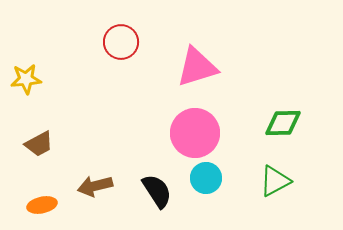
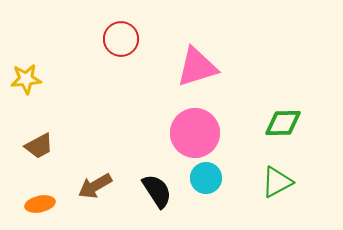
red circle: moved 3 px up
brown trapezoid: moved 2 px down
green triangle: moved 2 px right, 1 px down
brown arrow: rotated 16 degrees counterclockwise
orange ellipse: moved 2 px left, 1 px up
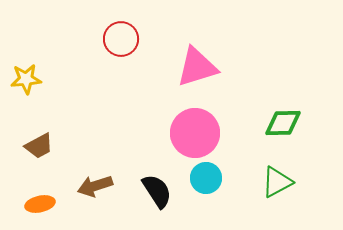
brown arrow: rotated 12 degrees clockwise
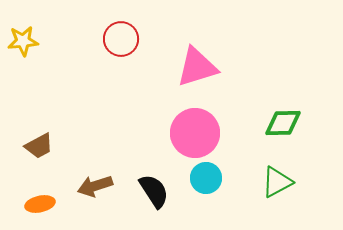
yellow star: moved 3 px left, 38 px up
black semicircle: moved 3 px left
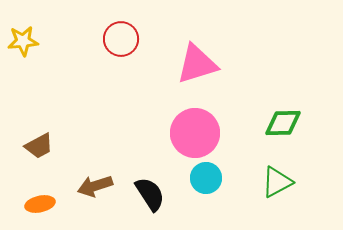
pink triangle: moved 3 px up
black semicircle: moved 4 px left, 3 px down
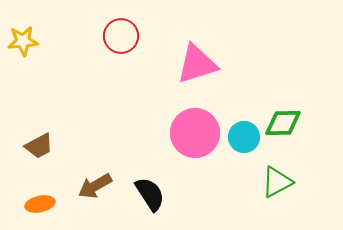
red circle: moved 3 px up
cyan circle: moved 38 px right, 41 px up
brown arrow: rotated 12 degrees counterclockwise
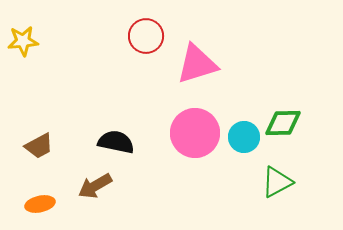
red circle: moved 25 px right
black semicircle: moved 34 px left, 52 px up; rotated 45 degrees counterclockwise
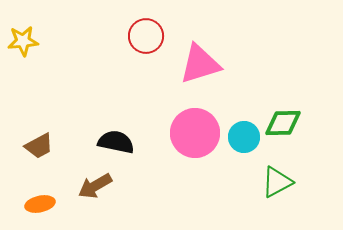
pink triangle: moved 3 px right
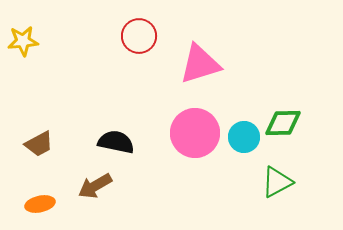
red circle: moved 7 px left
brown trapezoid: moved 2 px up
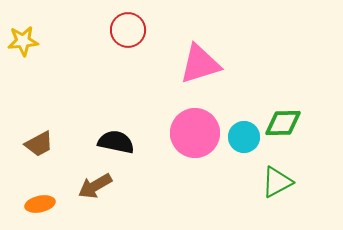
red circle: moved 11 px left, 6 px up
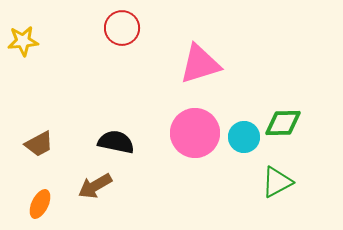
red circle: moved 6 px left, 2 px up
orange ellipse: rotated 52 degrees counterclockwise
